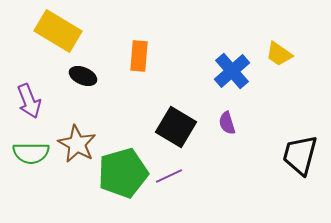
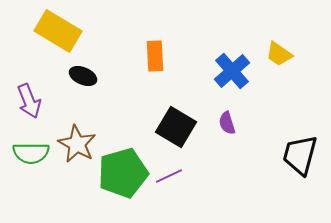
orange rectangle: moved 16 px right; rotated 8 degrees counterclockwise
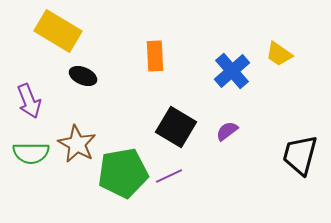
purple semicircle: moved 8 px down; rotated 70 degrees clockwise
green pentagon: rotated 6 degrees clockwise
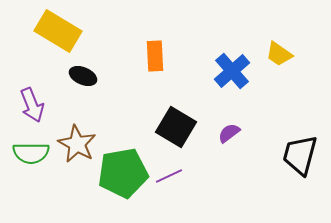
purple arrow: moved 3 px right, 4 px down
purple semicircle: moved 2 px right, 2 px down
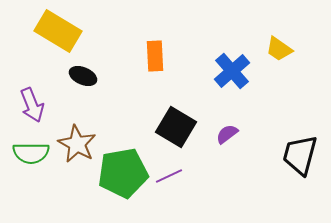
yellow trapezoid: moved 5 px up
purple semicircle: moved 2 px left, 1 px down
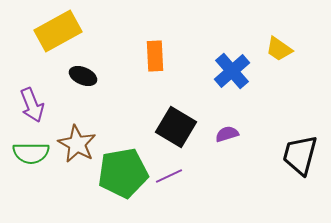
yellow rectangle: rotated 60 degrees counterclockwise
purple semicircle: rotated 20 degrees clockwise
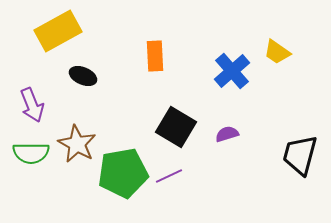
yellow trapezoid: moved 2 px left, 3 px down
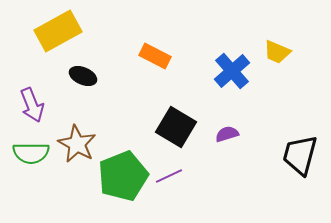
yellow trapezoid: rotated 12 degrees counterclockwise
orange rectangle: rotated 60 degrees counterclockwise
green pentagon: moved 3 px down; rotated 12 degrees counterclockwise
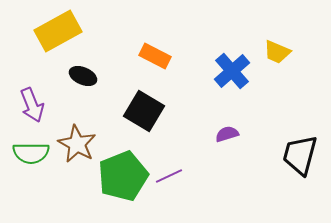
black square: moved 32 px left, 16 px up
